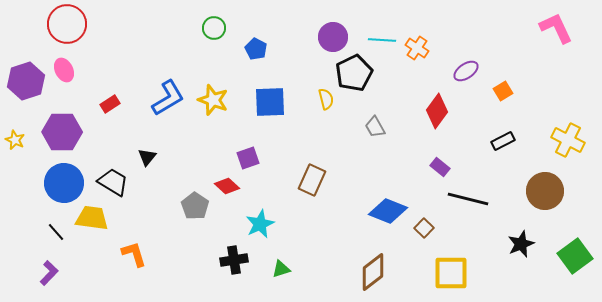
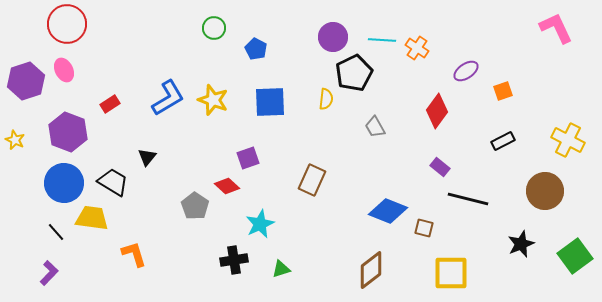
orange square at (503, 91): rotated 12 degrees clockwise
yellow semicircle at (326, 99): rotated 20 degrees clockwise
purple hexagon at (62, 132): moved 6 px right; rotated 21 degrees clockwise
brown square at (424, 228): rotated 30 degrees counterclockwise
brown diamond at (373, 272): moved 2 px left, 2 px up
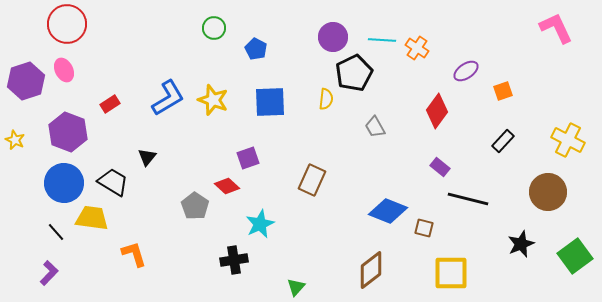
black rectangle at (503, 141): rotated 20 degrees counterclockwise
brown circle at (545, 191): moved 3 px right, 1 px down
green triangle at (281, 269): moved 15 px right, 18 px down; rotated 30 degrees counterclockwise
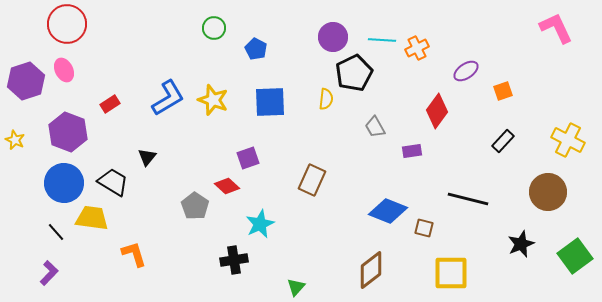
orange cross at (417, 48): rotated 30 degrees clockwise
purple rectangle at (440, 167): moved 28 px left, 16 px up; rotated 48 degrees counterclockwise
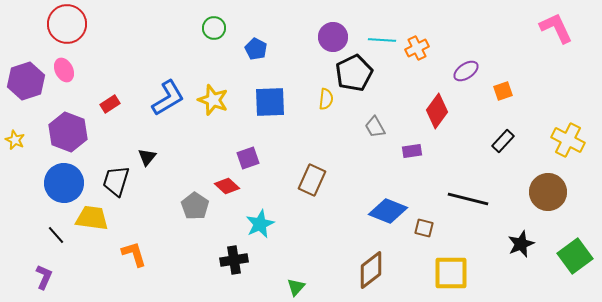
black trapezoid at (113, 182): moved 3 px right, 1 px up; rotated 104 degrees counterclockwise
black line at (56, 232): moved 3 px down
purple L-shape at (49, 273): moved 5 px left, 4 px down; rotated 20 degrees counterclockwise
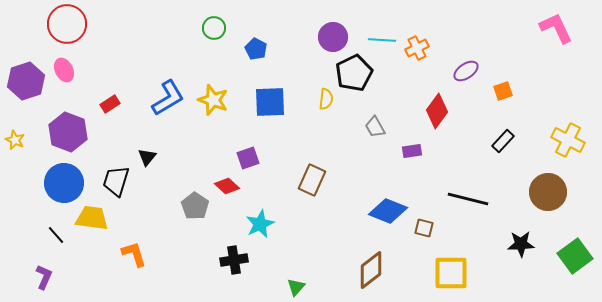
black star at (521, 244): rotated 20 degrees clockwise
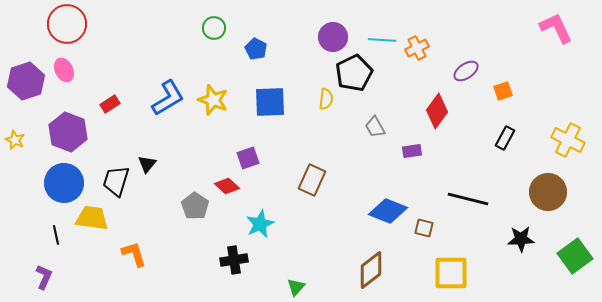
black rectangle at (503, 141): moved 2 px right, 3 px up; rotated 15 degrees counterclockwise
black triangle at (147, 157): moved 7 px down
black line at (56, 235): rotated 30 degrees clockwise
black star at (521, 244): moved 5 px up
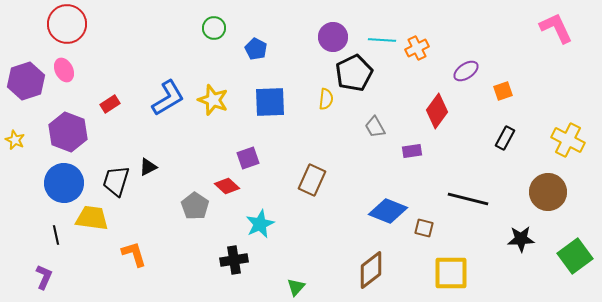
black triangle at (147, 164): moved 1 px right, 3 px down; rotated 24 degrees clockwise
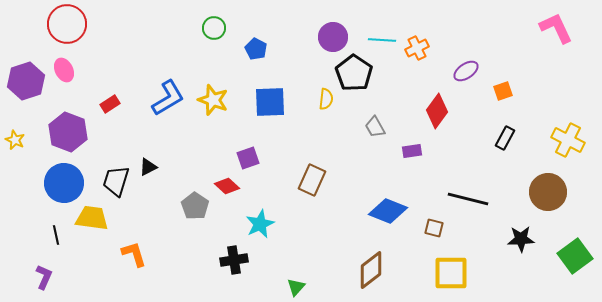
black pentagon at (354, 73): rotated 12 degrees counterclockwise
brown square at (424, 228): moved 10 px right
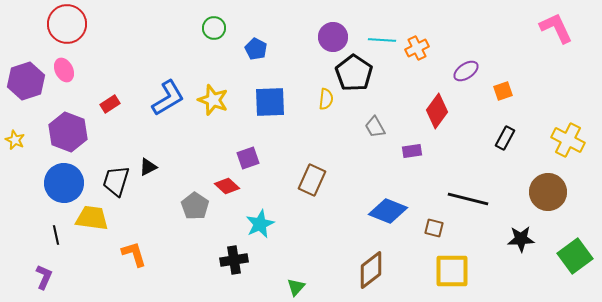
yellow square at (451, 273): moved 1 px right, 2 px up
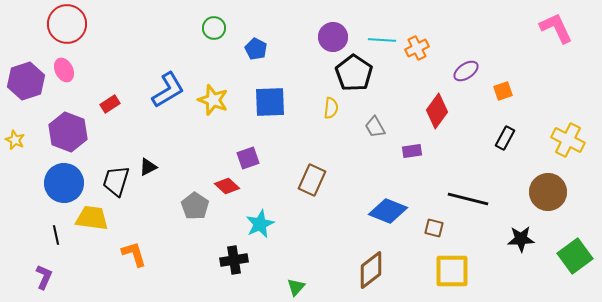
blue L-shape at (168, 98): moved 8 px up
yellow semicircle at (326, 99): moved 5 px right, 9 px down
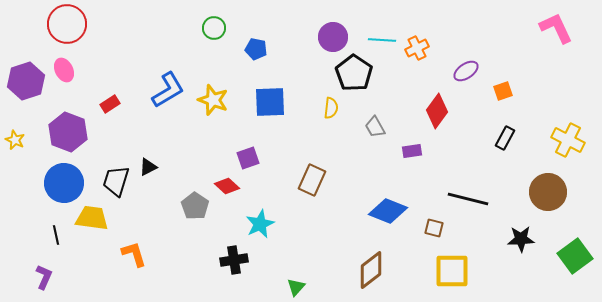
blue pentagon at (256, 49): rotated 15 degrees counterclockwise
